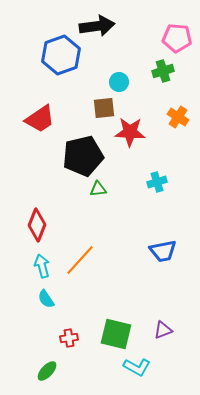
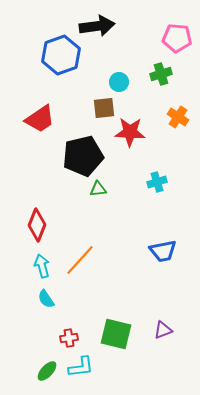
green cross: moved 2 px left, 3 px down
cyan L-shape: moved 56 px left; rotated 36 degrees counterclockwise
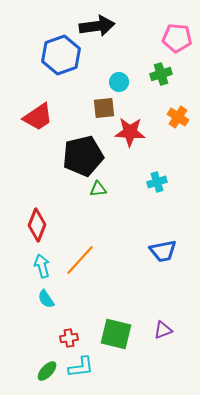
red trapezoid: moved 2 px left, 2 px up
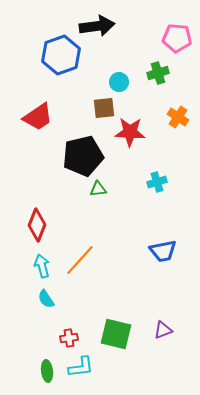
green cross: moved 3 px left, 1 px up
green ellipse: rotated 50 degrees counterclockwise
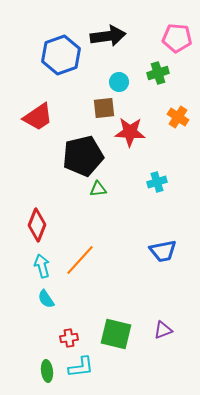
black arrow: moved 11 px right, 10 px down
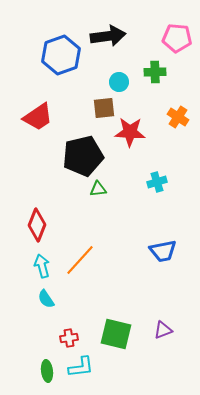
green cross: moved 3 px left, 1 px up; rotated 15 degrees clockwise
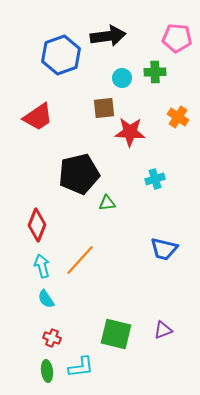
cyan circle: moved 3 px right, 4 px up
black pentagon: moved 4 px left, 18 px down
cyan cross: moved 2 px left, 3 px up
green triangle: moved 9 px right, 14 px down
blue trapezoid: moved 1 px right, 2 px up; rotated 24 degrees clockwise
red cross: moved 17 px left; rotated 30 degrees clockwise
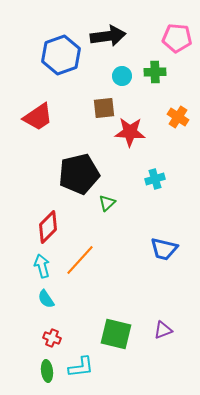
cyan circle: moved 2 px up
green triangle: rotated 36 degrees counterclockwise
red diamond: moved 11 px right, 2 px down; rotated 24 degrees clockwise
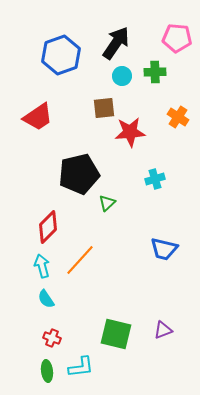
black arrow: moved 8 px right, 7 px down; rotated 48 degrees counterclockwise
red star: rotated 8 degrees counterclockwise
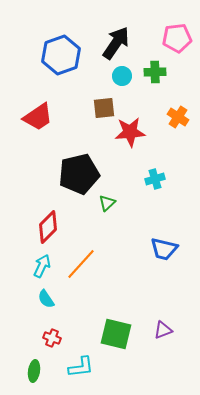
pink pentagon: rotated 12 degrees counterclockwise
orange line: moved 1 px right, 4 px down
cyan arrow: rotated 40 degrees clockwise
green ellipse: moved 13 px left; rotated 15 degrees clockwise
